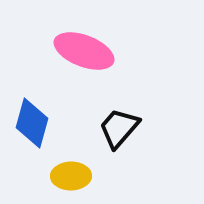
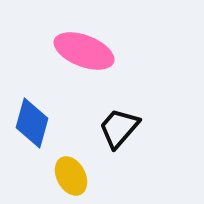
yellow ellipse: rotated 63 degrees clockwise
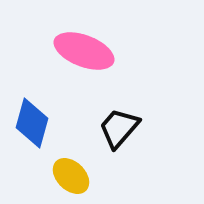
yellow ellipse: rotated 18 degrees counterclockwise
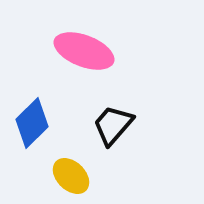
blue diamond: rotated 30 degrees clockwise
black trapezoid: moved 6 px left, 3 px up
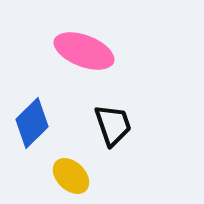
black trapezoid: rotated 120 degrees clockwise
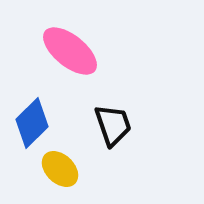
pink ellipse: moved 14 px left; rotated 18 degrees clockwise
yellow ellipse: moved 11 px left, 7 px up
